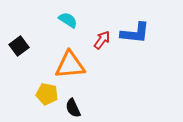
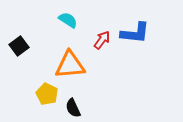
yellow pentagon: rotated 15 degrees clockwise
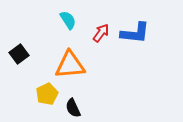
cyan semicircle: rotated 24 degrees clockwise
red arrow: moved 1 px left, 7 px up
black square: moved 8 px down
yellow pentagon: rotated 20 degrees clockwise
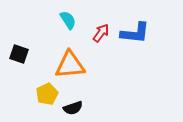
black square: rotated 36 degrees counterclockwise
black semicircle: rotated 84 degrees counterclockwise
